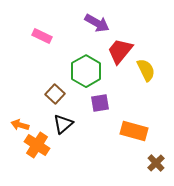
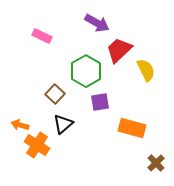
red trapezoid: moved 1 px left, 1 px up; rotated 8 degrees clockwise
purple square: moved 1 px up
orange rectangle: moved 2 px left, 3 px up
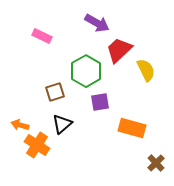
brown square: moved 2 px up; rotated 30 degrees clockwise
black triangle: moved 1 px left
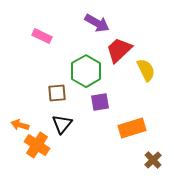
brown square: moved 2 px right, 1 px down; rotated 12 degrees clockwise
black triangle: rotated 10 degrees counterclockwise
orange rectangle: rotated 32 degrees counterclockwise
brown cross: moved 3 px left, 3 px up
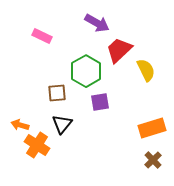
orange rectangle: moved 20 px right
